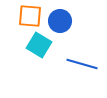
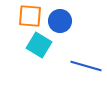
blue line: moved 4 px right, 2 px down
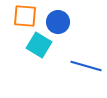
orange square: moved 5 px left
blue circle: moved 2 px left, 1 px down
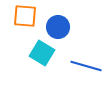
blue circle: moved 5 px down
cyan square: moved 3 px right, 8 px down
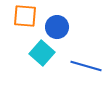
blue circle: moved 1 px left
cyan square: rotated 10 degrees clockwise
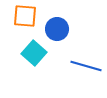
blue circle: moved 2 px down
cyan square: moved 8 px left
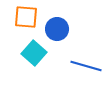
orange square: moved 1 px right, 1 px down
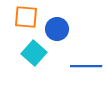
blue line: rotated 16 degrees counterclockwise
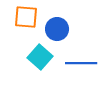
cyan square: moved 6 px right, 4 px down
blue line: moved 5 px left, 3 px up
